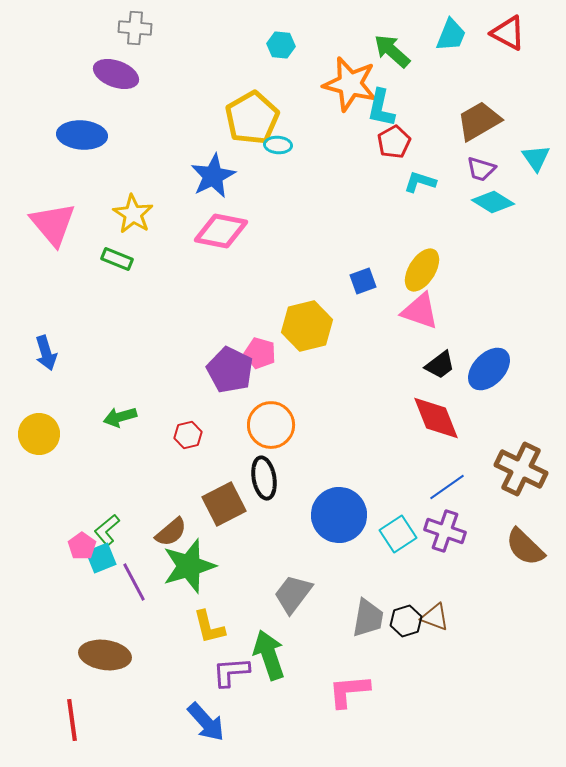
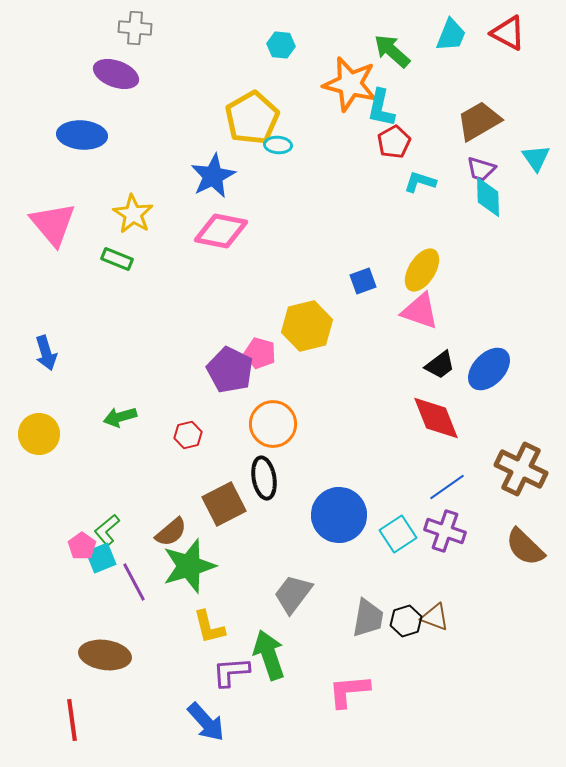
cyan diamond at (493, 202): moved 5 px left, 5 px up; rotated 57 degrees clockwise
orange circle at (271, 425): moved 2 px right, 1 px up
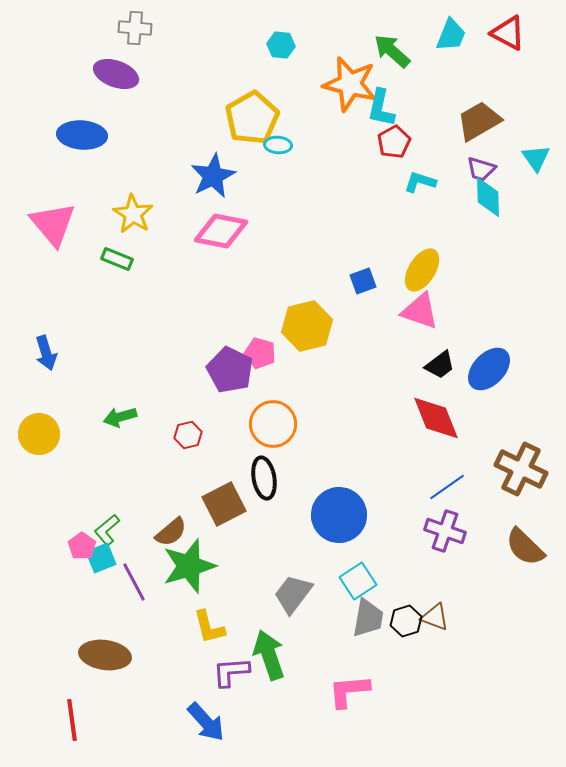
cyan square at (398, 534): moved 40 px left, 47 px down
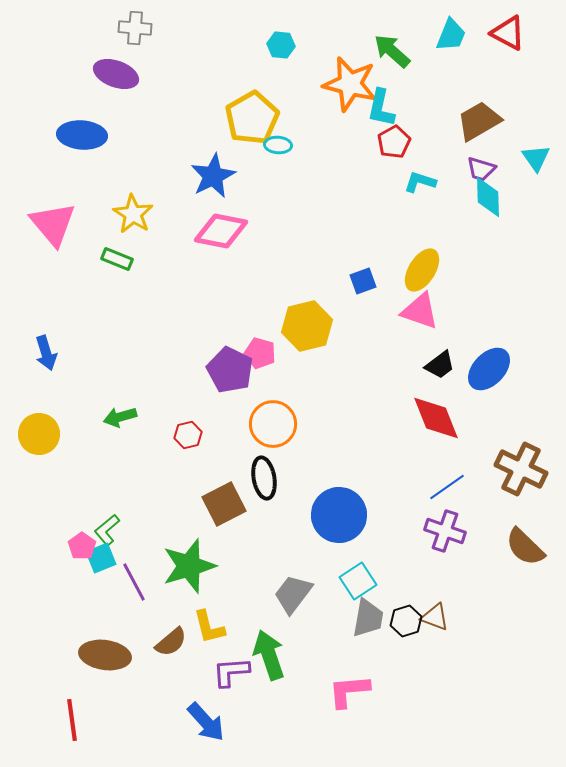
brown semicircle at (171, 532): moved 110 px down
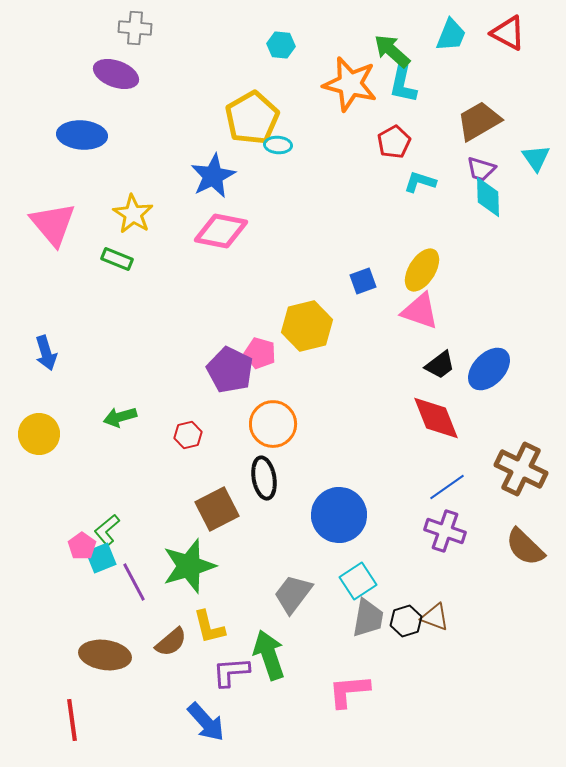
cyan L-shape at (381, 108): moved 22 px right, 24 px up
brown square at (224, 504): moved 7 px left, 5 px down
